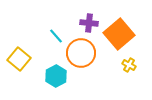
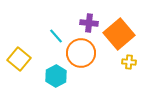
yellow cross: moved 3 px up; rotated 24 degrees counterclockwise
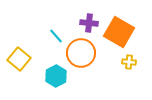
orange square: moved 2 px up; rotated 20 degrees counterclockwise
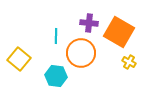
cyan line: rotated 42 degrees clockwise
yellow cross: rotated 24 degrees clockwise
cyan hexagon: rotated 25 degrees counterclockwise
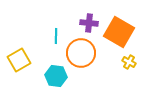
yellow square: moved 1 px down; rotated 20 degrees clockwise
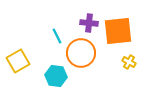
orange square: moved 1 px left, 1 px up; rotated 36 degrees counterclockwise
cyan line: moved 1 px right; rotated 28 degrees counterclockwise
yellow square: moved 1 px left, 1 px down
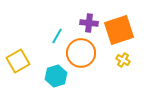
orange square: moved 1 px right, 1 px up; rotated 12 degrees counterclockwise
cyan line: rotated 56 degrees clockwise
yellow cross: moved 6 px left, 2 px up
cyan hexagon: rotated 25 degrees counterclockwise
